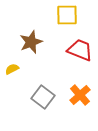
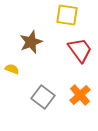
yellow square: rotated 10 degrees clockwise
red trapezoid: rotated 32 degrees clockwise
yellow semicircle: rotated 48 degrees clockwise
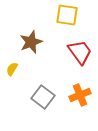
red trapezoid: moved 2 px down
yellow semicircle: rotated 80 degrees counterclockwise
orange cross: rotated 20 degrees clockwise
